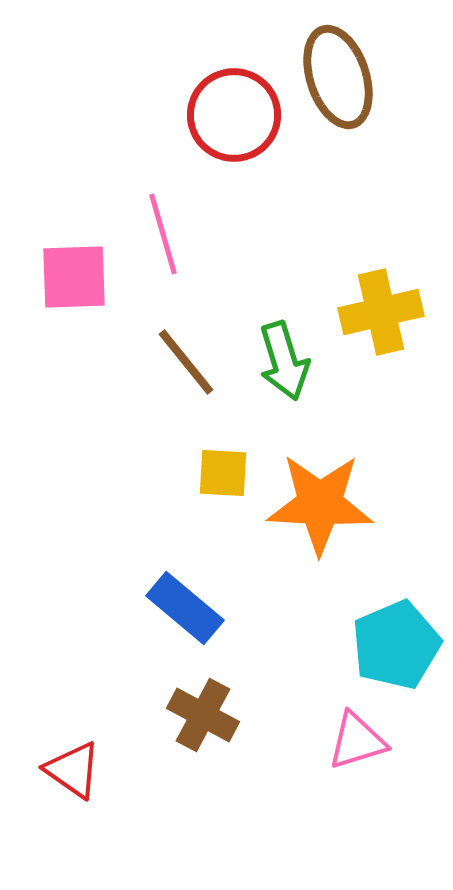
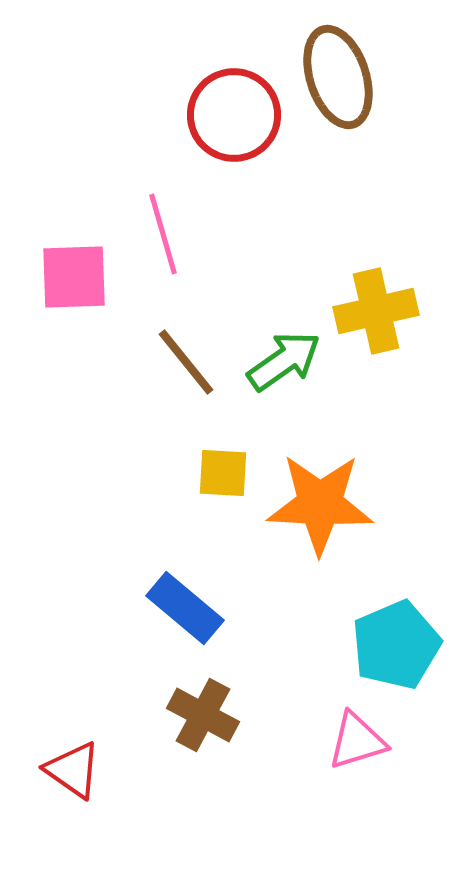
yellow cross: moved 5 px left, 1 px up
green arrow: rotated 108 degrees counterclockwise
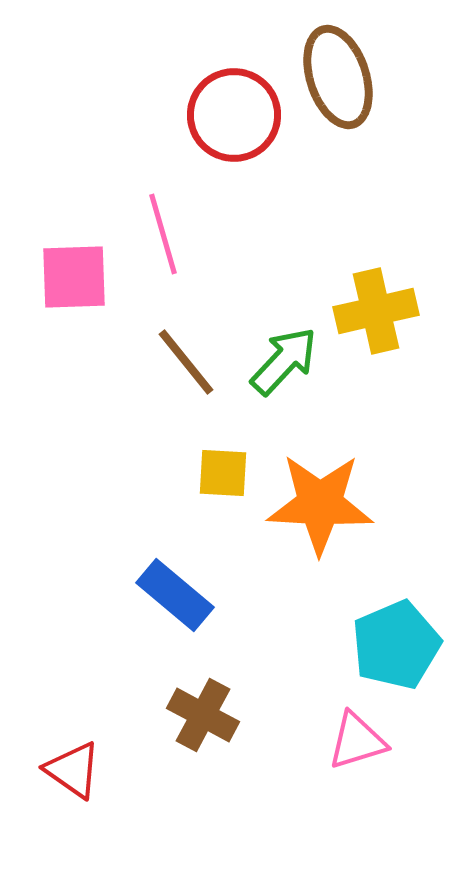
green arrow: rotated 12 degrees counterclockwise
blue rectangle: moved 10 px left, 13 px up
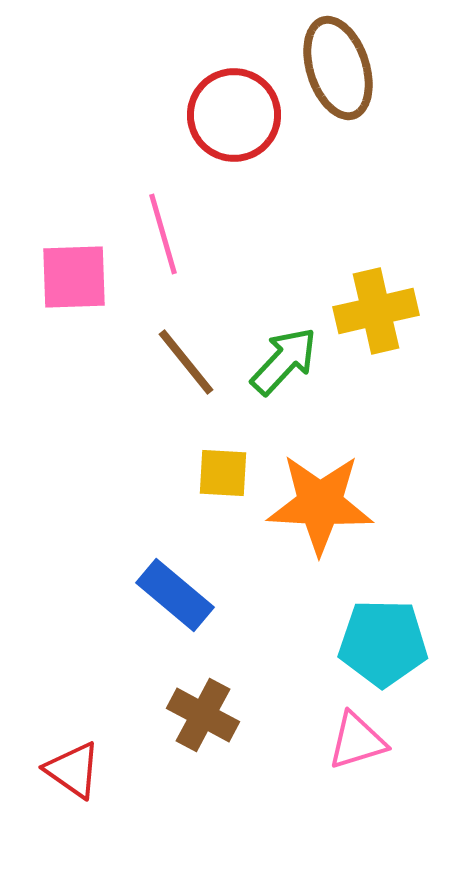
brown ellipse: moved 9 px up
cyan pentagon: moved 13 px left, 2 px up; rotated 24 degrees clockwise
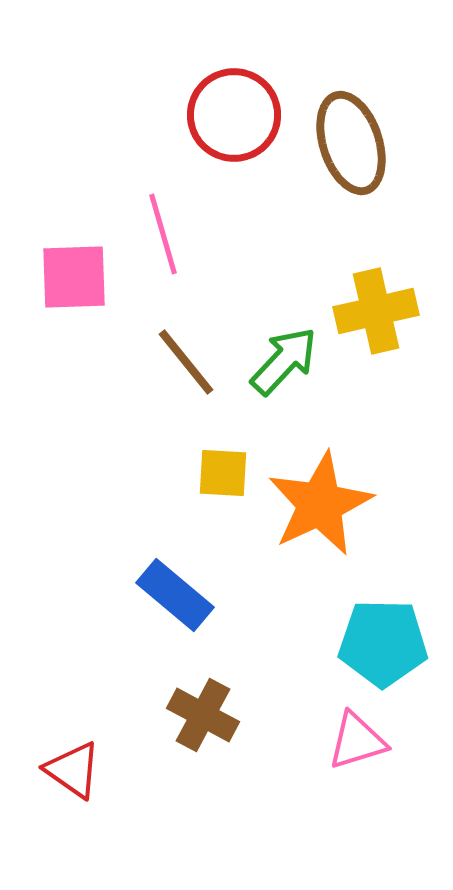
brown ellipse: moved 13 px right, 75 px down
orange star: rotated 28 degrees counterclockwise
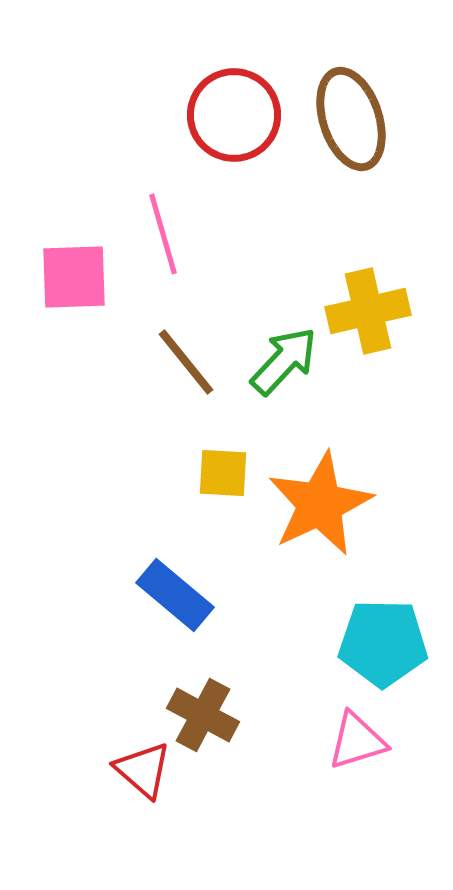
brown ellipse: moved 24 px up
yellow cross: moved 8 px left
red triangle: moved 70 px right; rotated 6 degrees clockwise
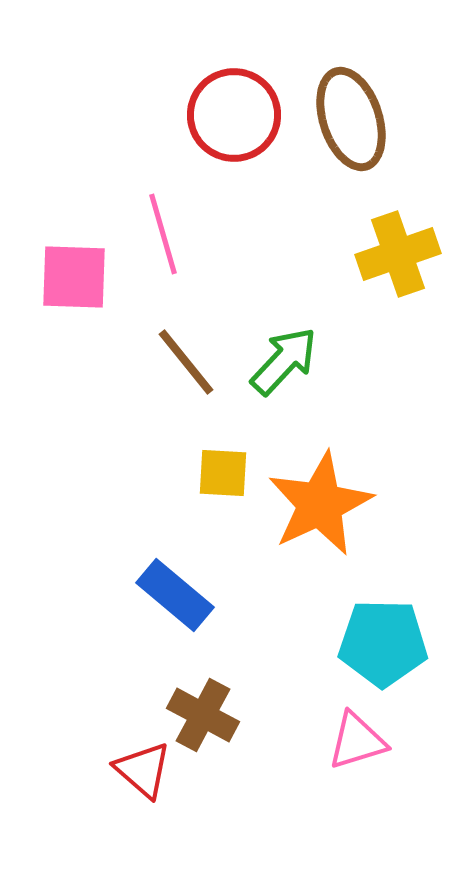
pink square: rotated 4 degrees clockwise
yellow cross: moved 30 px right, 57 px up; rotated 6 degrees counterclockwise
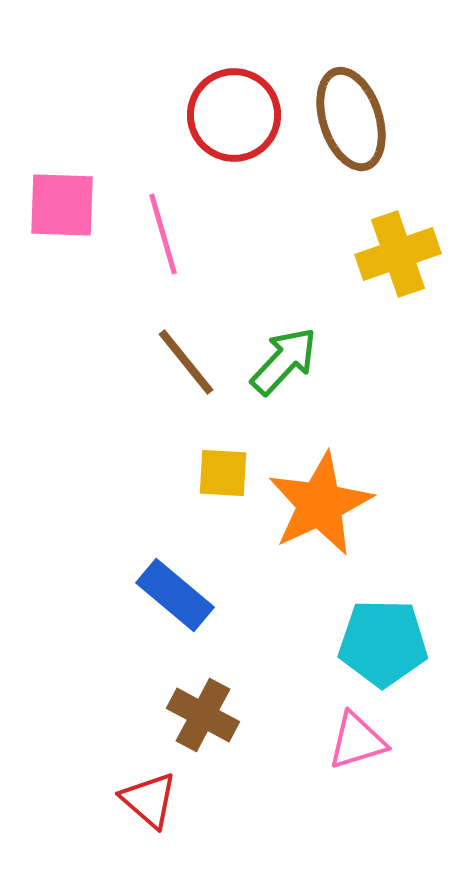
pink square: moved 12 px left, 72 px up
red triangle: moved 6 px right, 30 px down
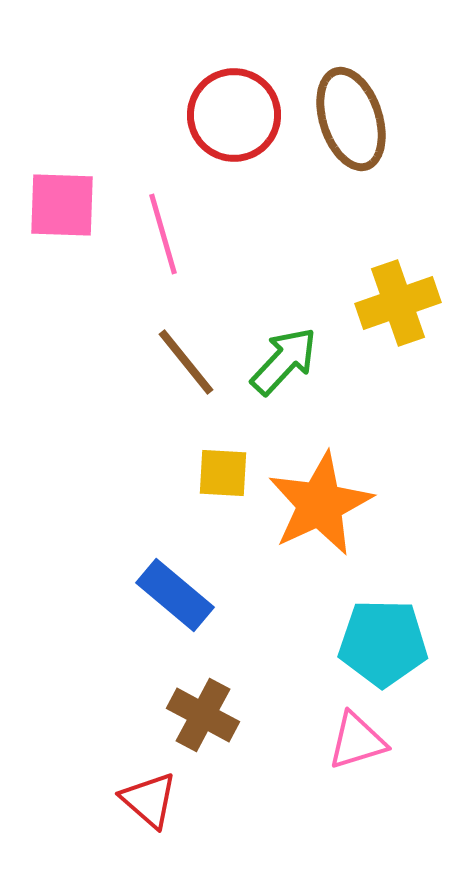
yellow cross: moved 49 px down
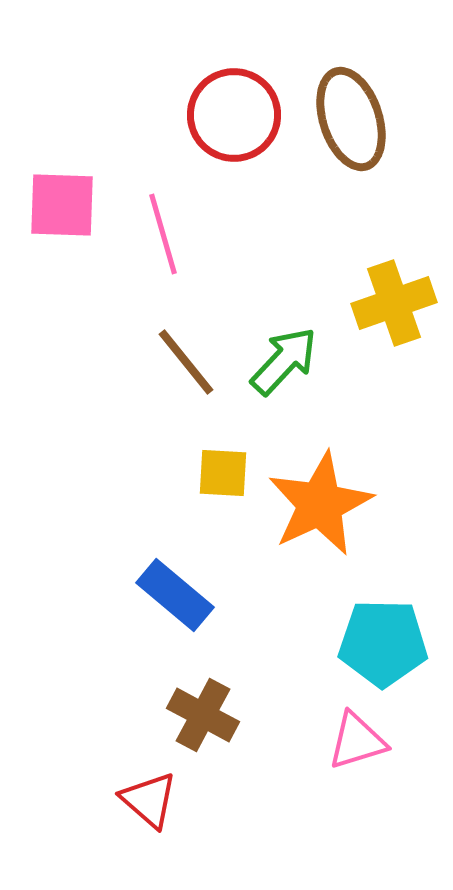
yellow cross: moved 4 px left
